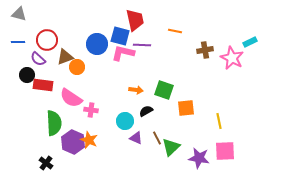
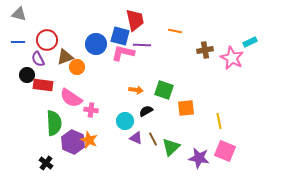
blue circle: moved 1 px left
purple semicircle: rotated 21 degrees clockwise
brown line: moved 4 px left, 1 px down
pink square: rotated 25 degrees clockwise
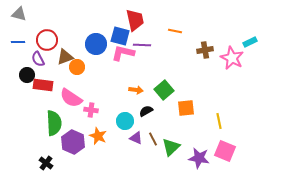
green square: rotated 30 degrees clockwise
orange star: moved 9 px right, 4 px up
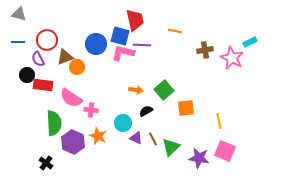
cyan circle: moved 2 px left, 2 px down
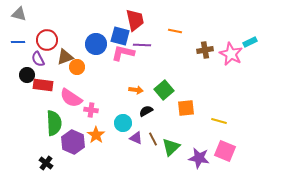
pink star: moved 1 px left, 4 px up
yellow line: rotated 63 degrees counterclockwise
orange star: moved 2 px left, 1 px up; rotated 12 degrees clockwise
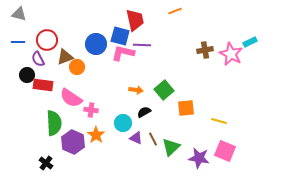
orange line: moved 20 px up; rotated 32 degrees counterclockwise
black semicircle: moved 2 px left, 1 px down
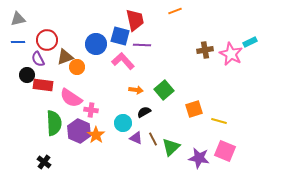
gray triangle: moved 1 px left, 5 px down; rotated 28 degrees counterclockwise
pink L-shape: moved 8 px down; rotated 35 degrees clockwise
orange square: moved 8 px right, 1 px down; rotated 12 degrees counterclockwise
purple hexagon: moved 6 px right, 11 px up
black cross: moved 2 px left, 1 px up
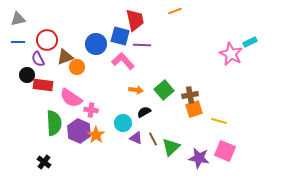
brown cross: moved 15 px left, 45 px down
